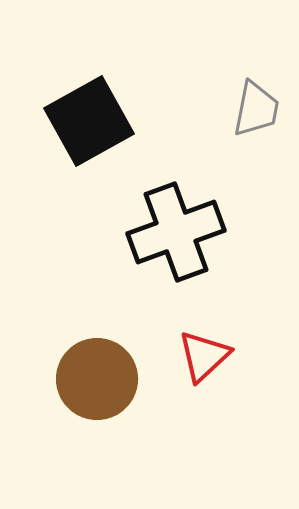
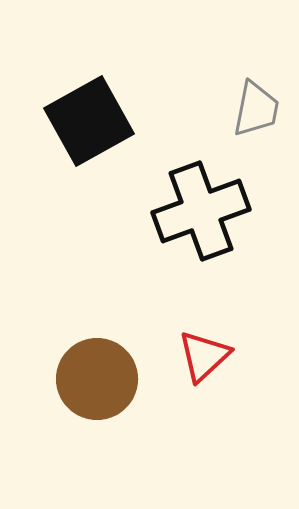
black cross: moved 25 px right, 21 px up
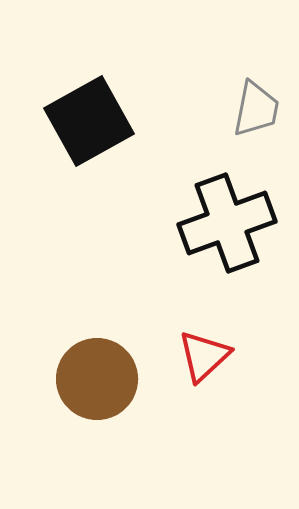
black cross: moved 26 px right, 12 px down
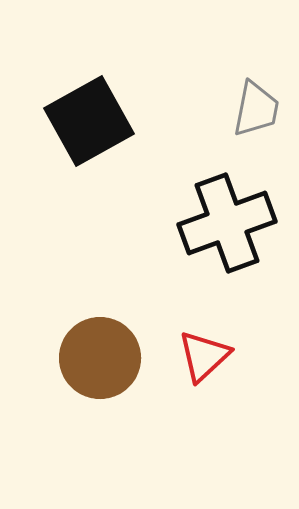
brown circle: moved 3 px right, 21 px up
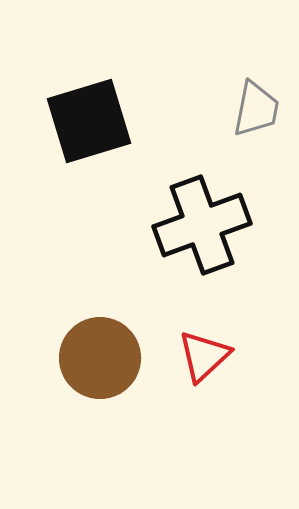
black square: rotated 12 degrees clockwise
black cross: moved 25 px left, 2 px down
